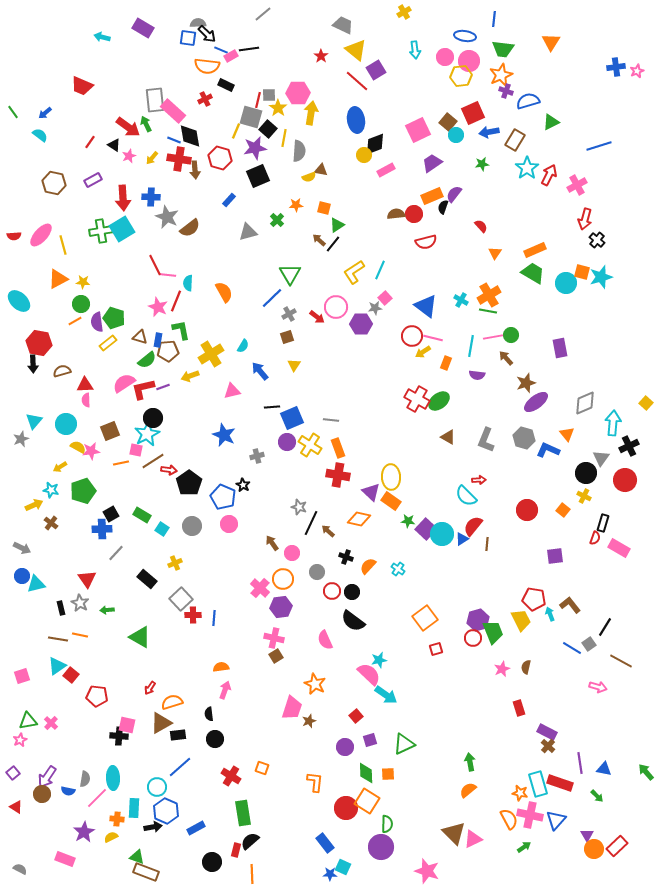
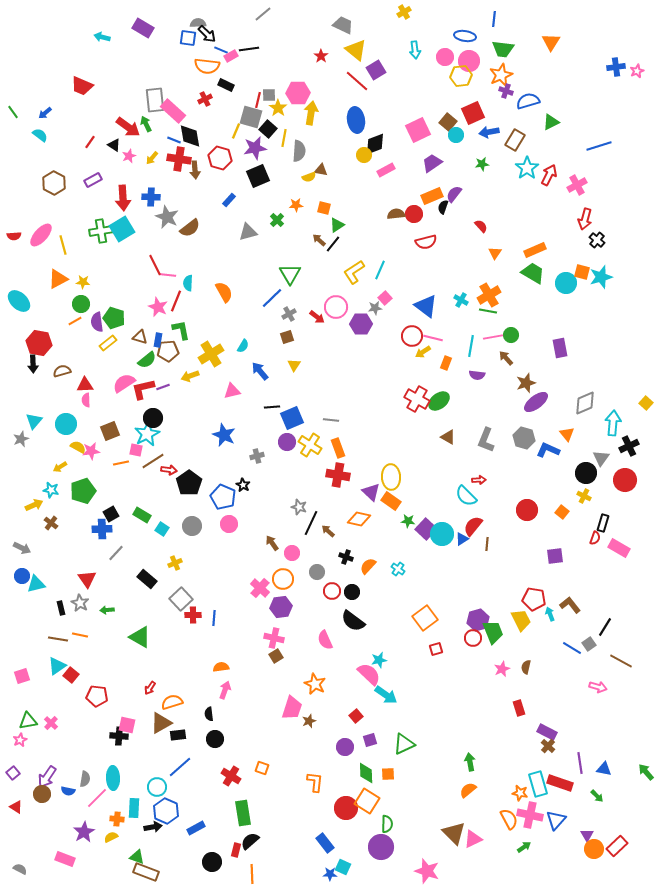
brown hexagon at (54, 183): rotated 15 degrees clockwise
orange square at (563, 510): moved 1 px left, 2 px down
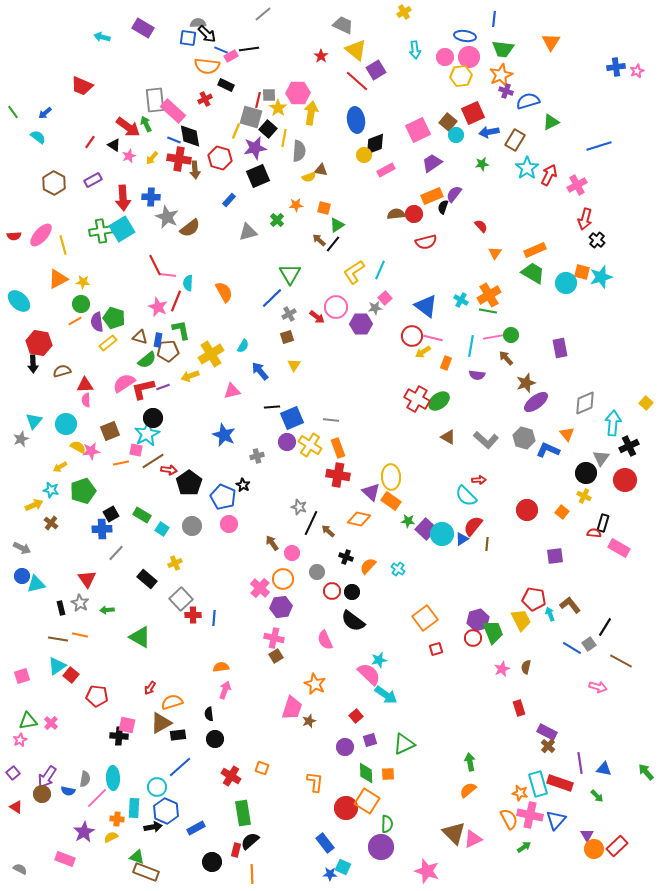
pink circle at (469, 61): moved 4 px up
cyan semicircle at (40, 135): moved 2 px left, 2 px down
gray L-shape at (486, 440): rotated 70 degrees counterclockwise
red semicircle at (595, 538): moved 1 px left, 5 px up; rotated 104 degrees counterclockwise
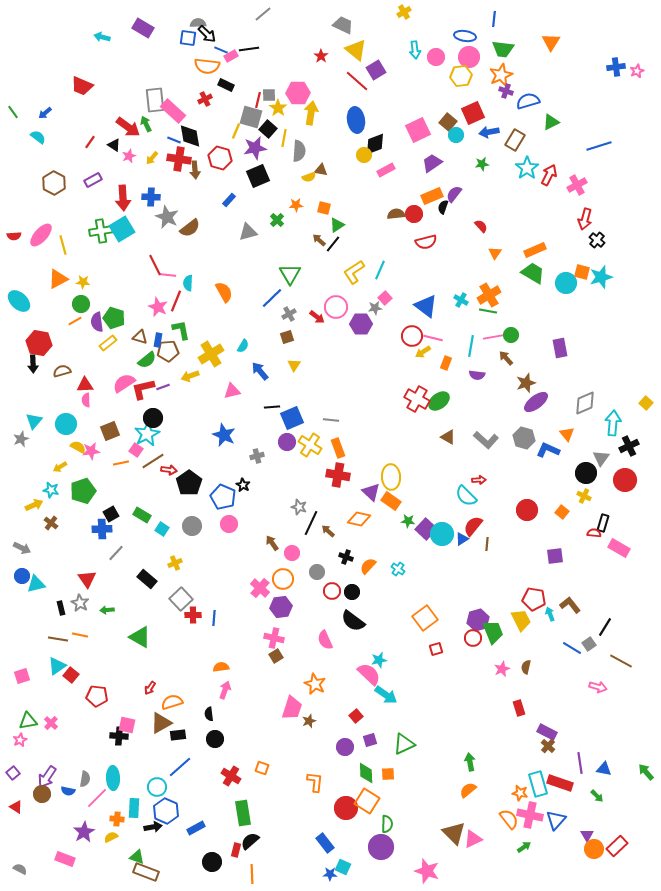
pink circle at (445, 57): moved 9 px left
pink square at (136, 450): rotated 24 degrees clockwise
orange semicircle at (509, 819): rotated 10 degrees counterclockwise
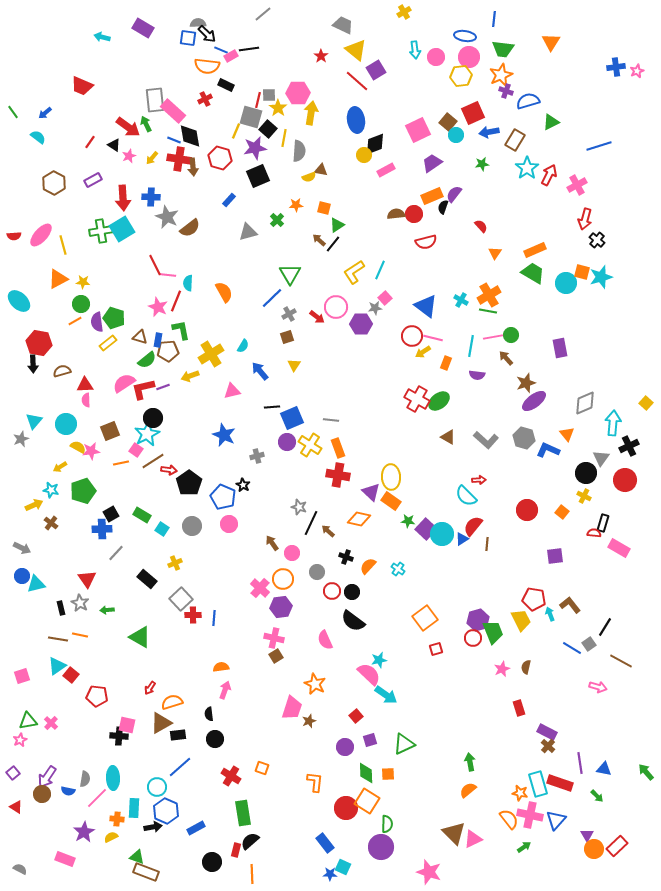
brown arrow at (195, 170): moved 2 px left, 3 px up
purple ellipse at (536, 402): moved 2 px left, 1 px up
pink star at (427, 871): moved 2 px right, 1 px down
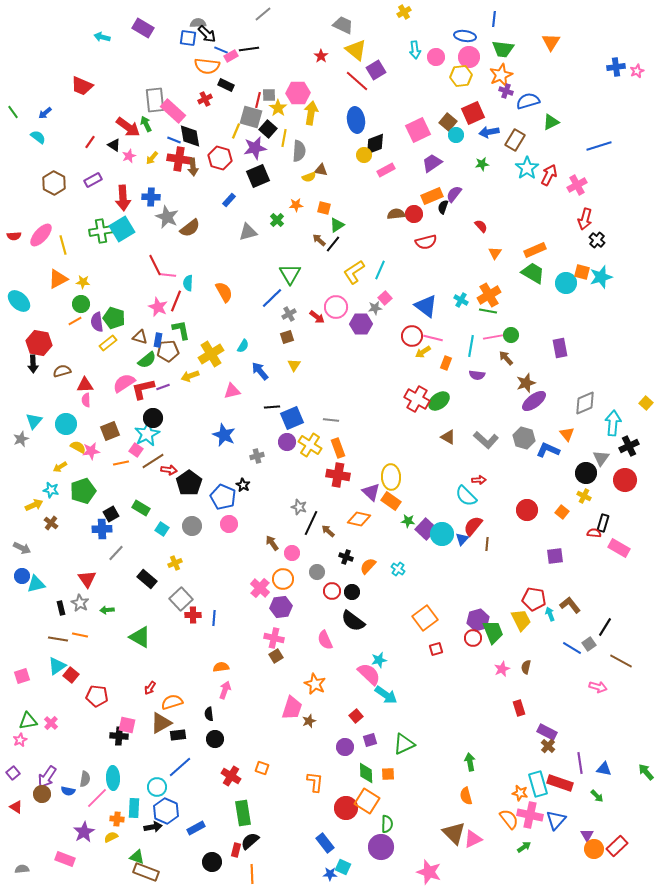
green rectangle at (142, 515): moved 1 px left, 7 px up
blue triangle at (462, 539): rotated 16 degrees counterclockwise
orange semicircle at (468, 790): moved 2 px left, 6 px down; rotated 66 degrees counterclockwise
gray semicircle at (20, 869): moved 2 px right; rotated 32 degrees counterclockwise
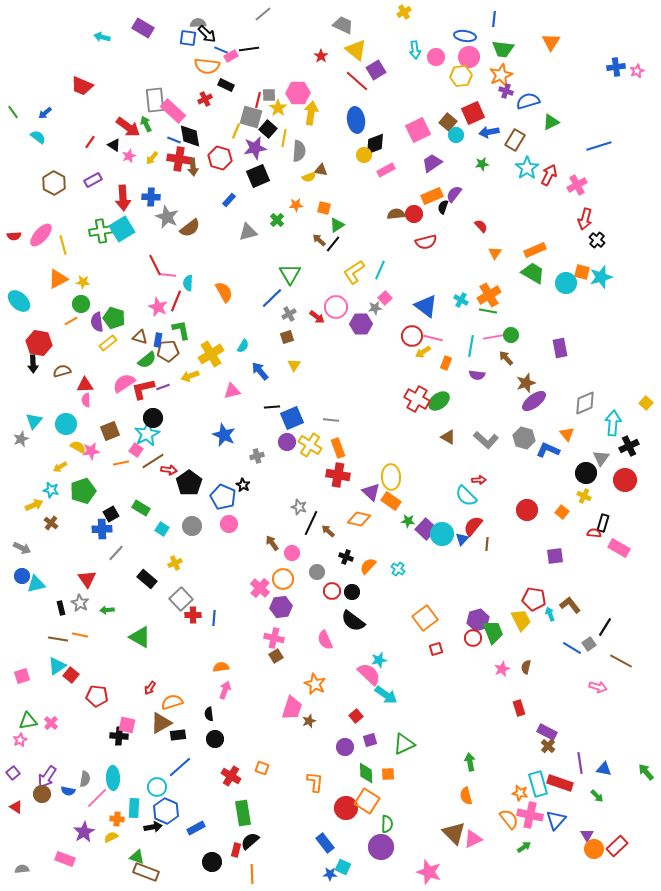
orange line at (75, 321): moved 4 px left
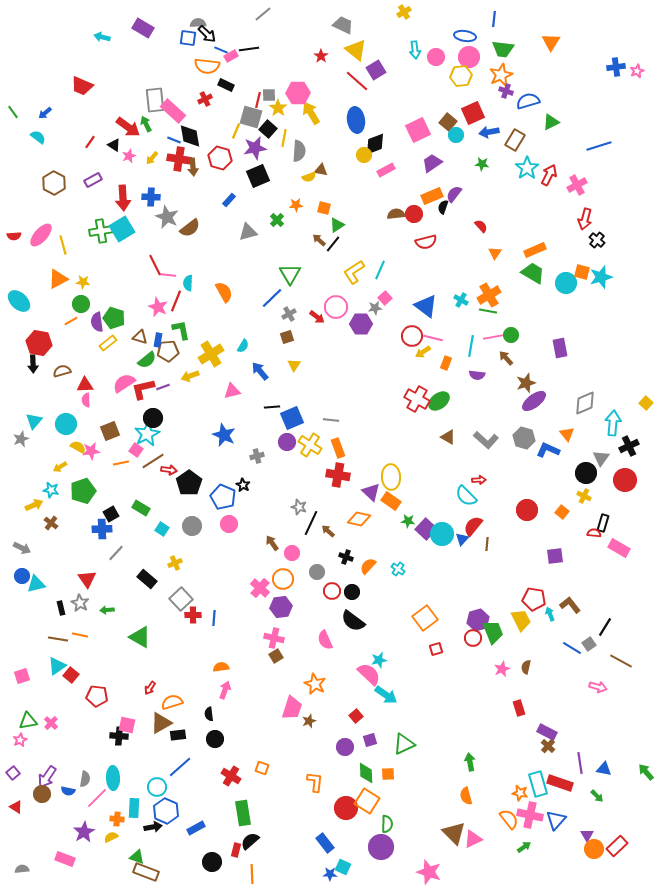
yellow arrow at (311, 113): rotated 40 degrees counterclockwise
green star at (482, 164): rotated 16 degrees clockwise
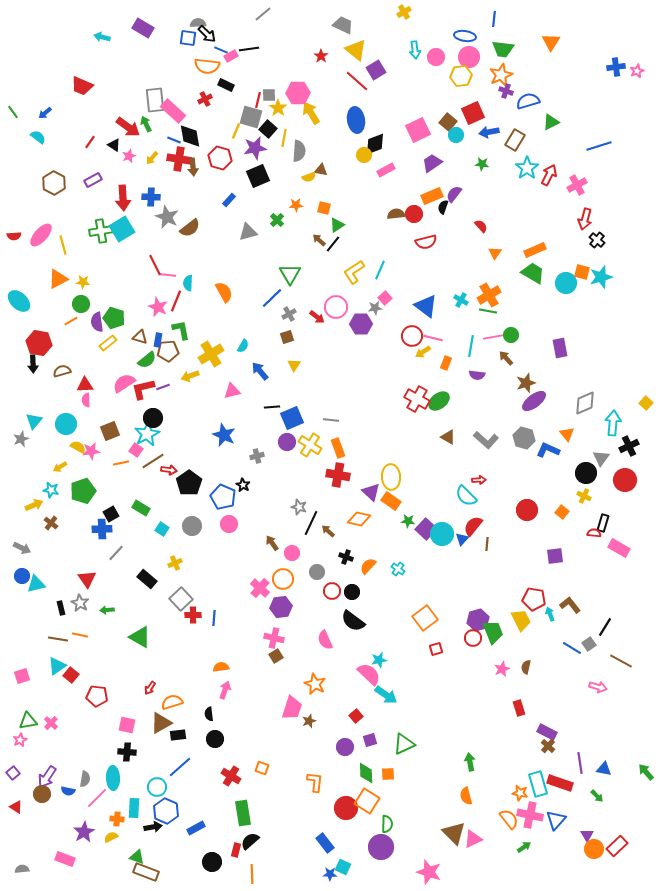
black cross at (119, 736): moved 8 px right, 16 px down
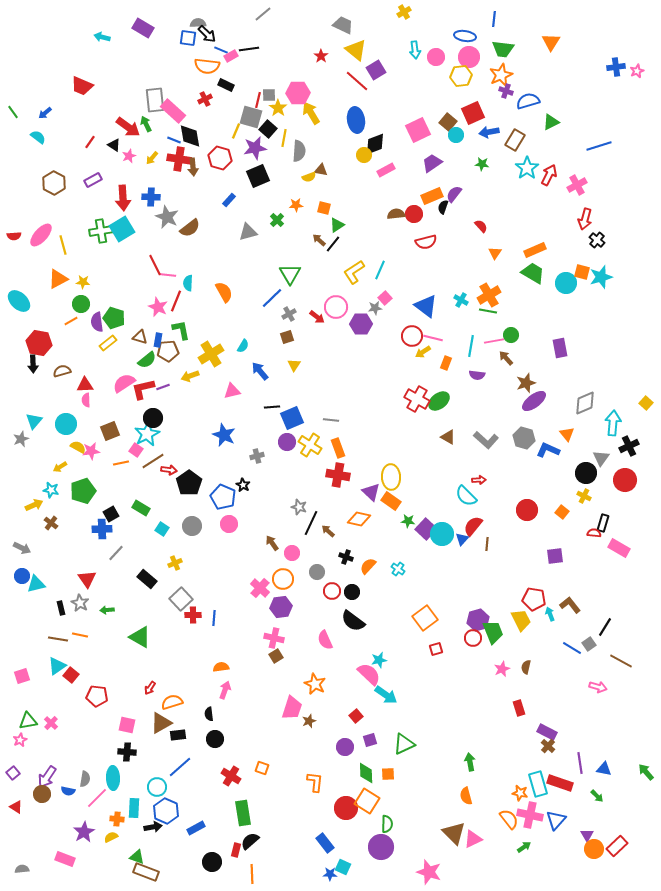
pink line at (493, 337): moved 1 px right, 4 px down
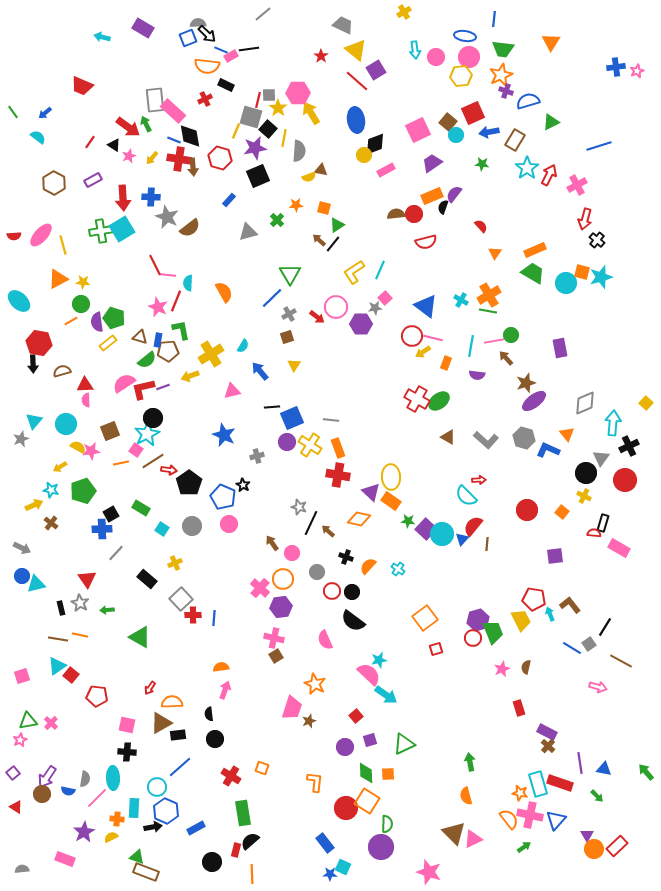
blue square at (188, 38): rotated 30 degrees counterclockwise
orange semicircle at (172, 702): rotated 15 degrees clockwise
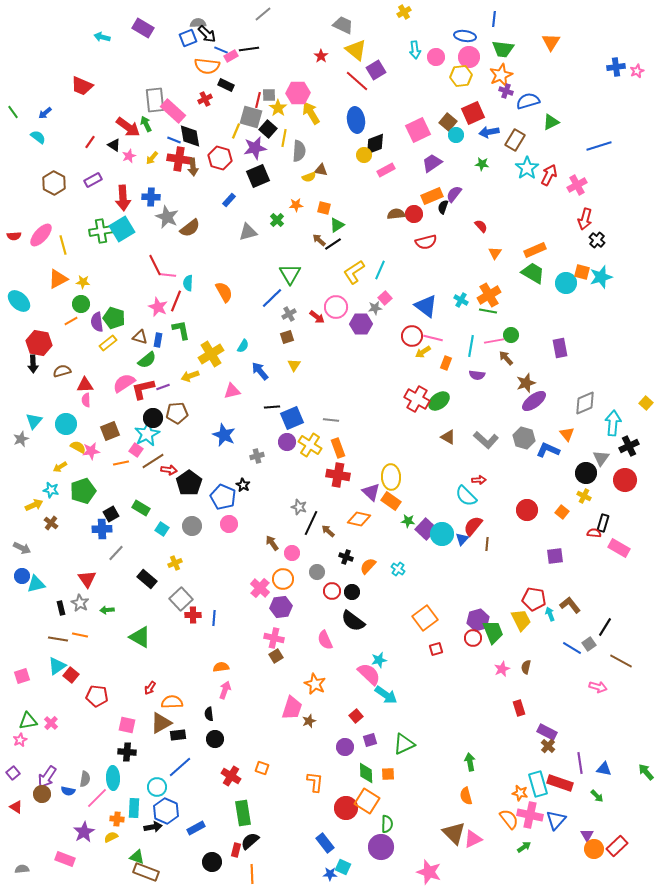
black line at (333, 244): rotated 18 degrees clockwise
brown pentagon at (168, 351): moved 9 px right, 62 px down
